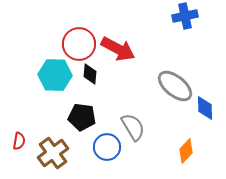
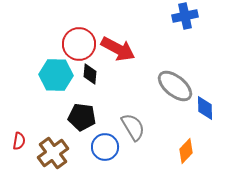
cyan hexagon: moved 1 px right
blue circle: moved 2 px left
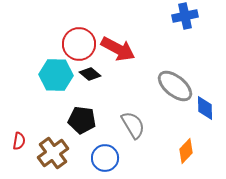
black diamond: rotated 55 degrees counterclockwise
black pentagon: moved 3 px down
gray semicircle: moved 2 px up
blue circle: moved 11 px down
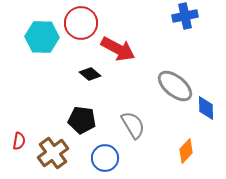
red circle: moved 2 px right, 21 px up
cyan hexagon: moved 14 px left, 38 px up
blue diamond: moved 1 px right
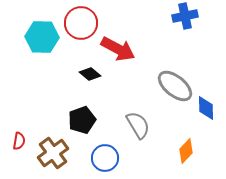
black pentagon: rotated 28 degrees counterclockwise
gray semicircle: moved 5 px right
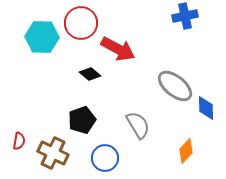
brown cross: rotated 28 degrees counterclockwise
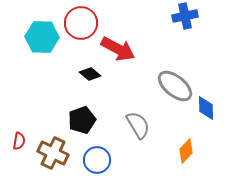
blue circle: moved 8 px left, 2 px down
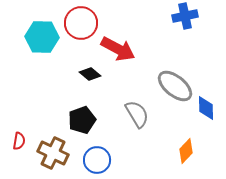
gray semicircle: moved 1 px left, 11 px up
